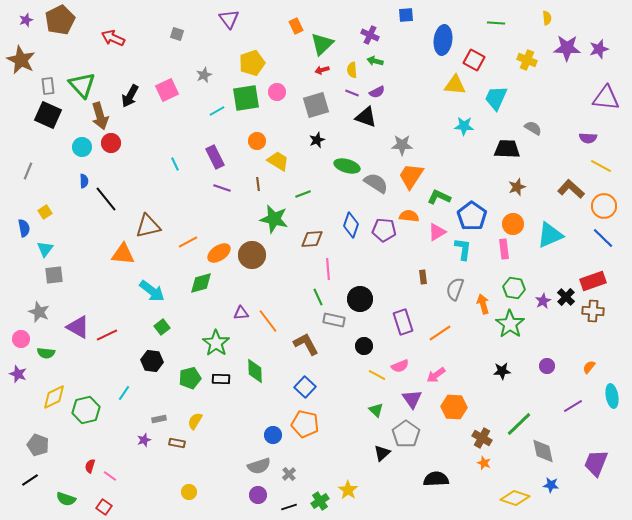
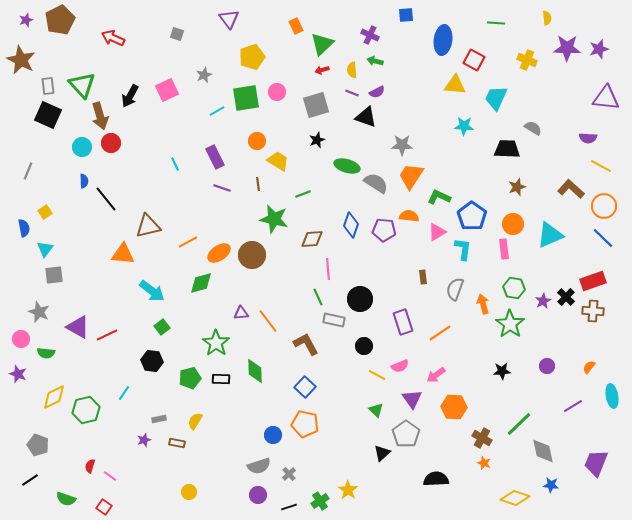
yellow pentagon at (252, 63): moved 6 px up
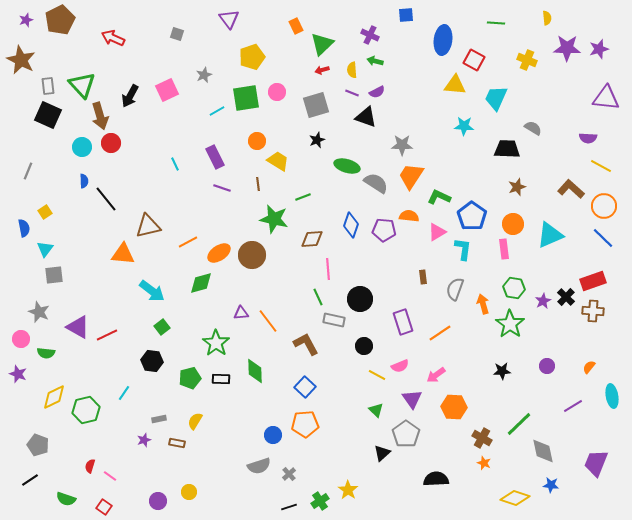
green line at (303, 194): moved 3 px down
orange pentagon at (305, 424): rotated 16 degrees counterclockwise
purple circle at (258, 495): moved 100 px left, 6 px down
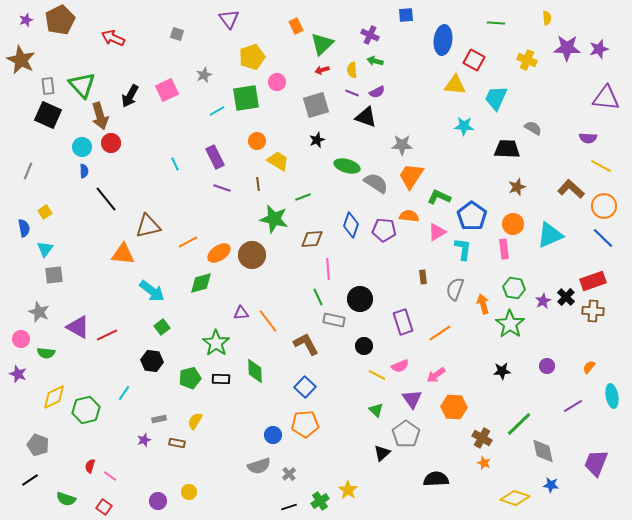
pink circle at (277, 92): moved 10 px up
blue semicircle at (84, 181): moved 10 px up
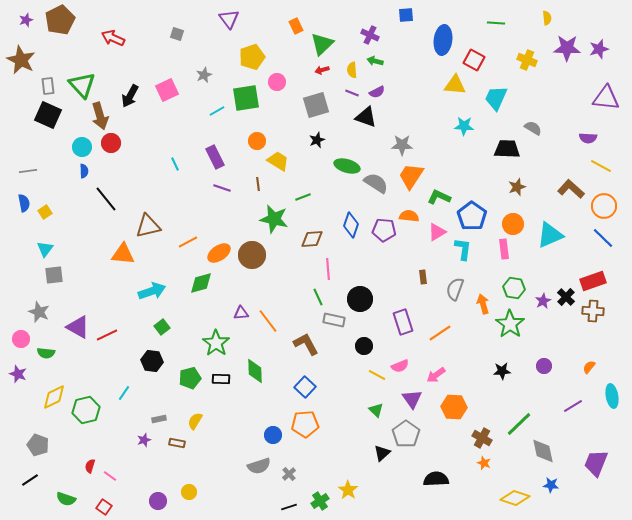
gray line at (28, 171): rotated 60 degrees clockwise
blue semicircle at (24, 228): moved 25 px up
cyan arrow at (152, 291): rotated 56 degrees counterclockwise
purple circle at (547, 366): moved 3 px left
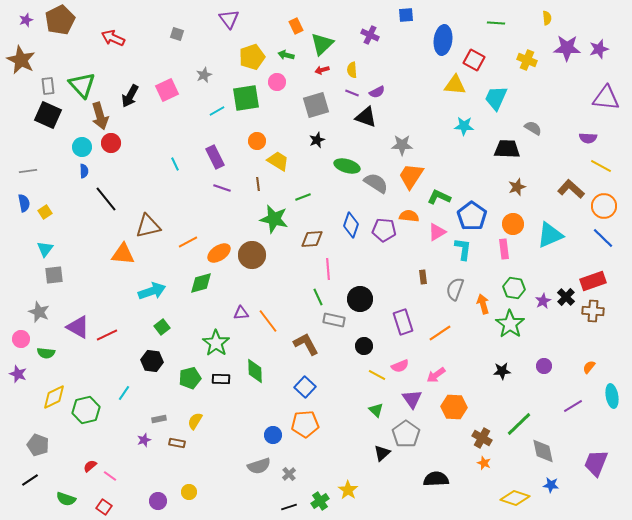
green arrow at (375, 61): moved 89 px left, 6 px up
red semicircle at (90, 466): rotated 32 degrees clockwise
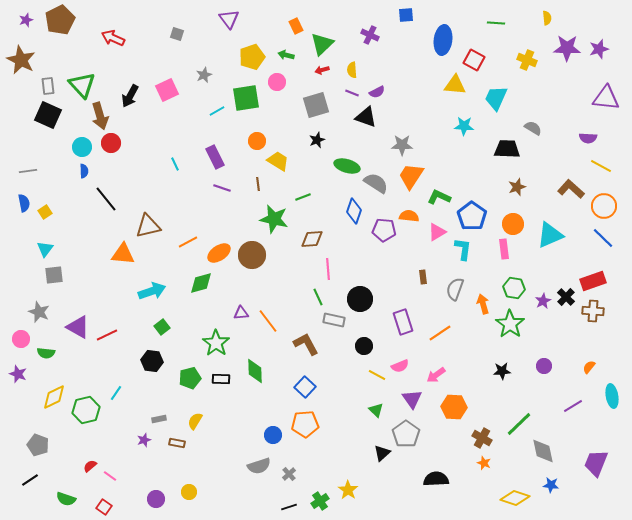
blue diamond at (351, 225): moved 3 px right, 14 px up
cyan line at (124, 393): moved 8 px left
purple circle at (158, 501): moved 2 px left, 2 px up
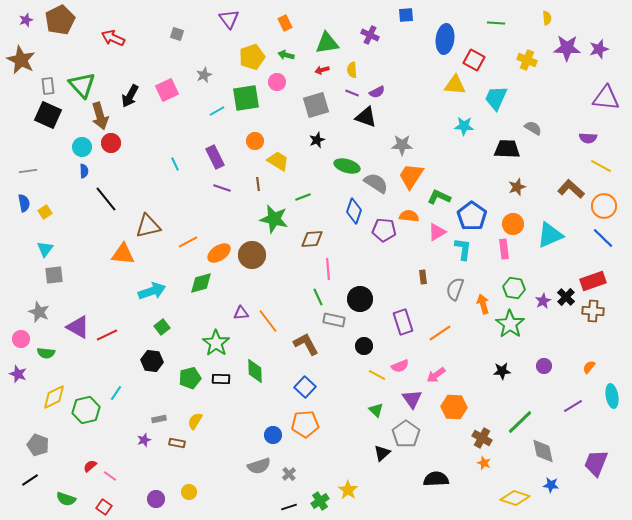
orange rectangle at (296, 26): moved 11 px left, 3 px up
blue ellipse at (443, 40): moved 2 px right, 1 px up
green triangle at (322, 44): moved 5 px right, 1 px up; rotated 35 degrees clockwise
orange circle at (257, 141): moved 2 px left
green line at (519, 424): moved 1 px right, 2 px up
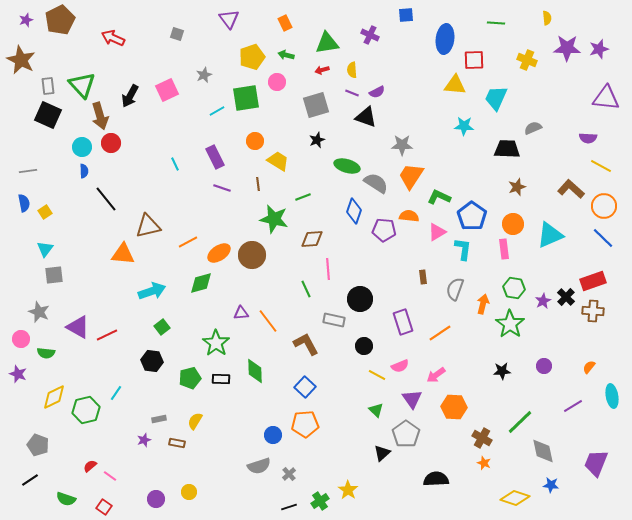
red square at (474, 60): rotated 30 degrees counterclockwise
gray semicircle at (533, 128): rotated 54 degrees counterclockwise
green line at (318, 297): moved 12 px left, 8 px up
orange arrow at (483, 304): rotated 30 degrees clockwise
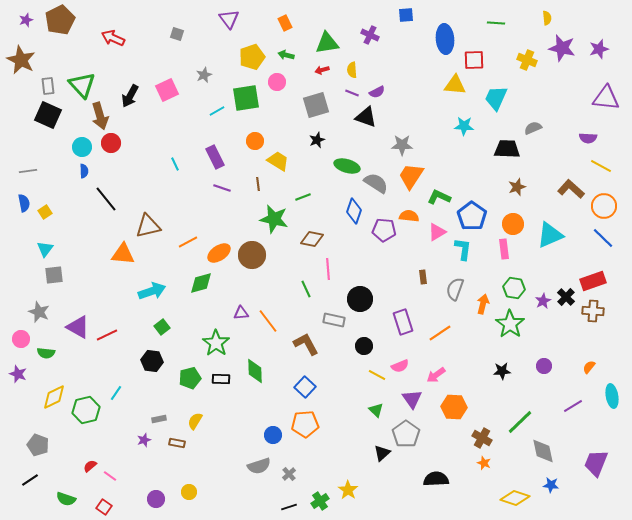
blue ellipse at (445, 39): rotated 12 degrees counterclockwise
purple star at (567, 48): moved 5 px left; rotated 12 degrees clockwise
brown diamond at (312, 239): rotated 15 degrees clockwise
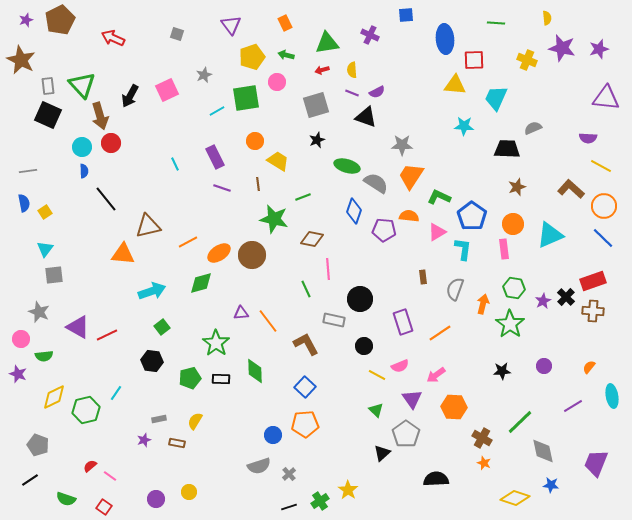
purple triangle at (229, 19): moved 2 px right, 6 px down
green semicircle at (46, 353): moved 2 px left, 3 px down; rotated 12 degrees counterclockwise
